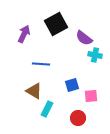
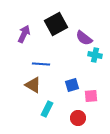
brown triangle: moved 1 px left, 6 px up
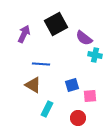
pink square: moved 1 px left
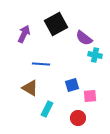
brown triangle: moved 3 px left, 3 px down
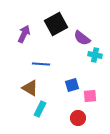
purple semicircle: moved 2 px left
cyan rectangle: moved 7 px left
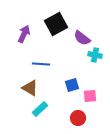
cyan rectangle: rotated 21 degrees clockwise
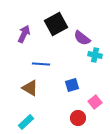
pink square: moved 5 px right, 6 px down; rotated 32 degrees counterclockwise
cyan rectangle: moved 14 px left, 13 px down
